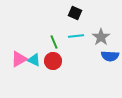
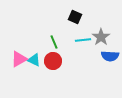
black square: moved 4 px down
cyan line: moved 7 px right, 4 px down
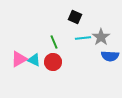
cyan line: moved 2 px up
red circle: moved 1 px down
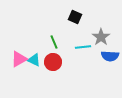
cyan line: moved 9 px down
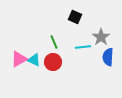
blue semicircle: moved 2 px left, 1 px down; rotated 90 degrees clockwise
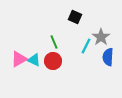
cyan line: moved 3 px right, 1 px up; rotated 56 degrees counterclockwise
red circle: moved 1 px up
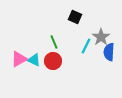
blue semicircle: moved 1 px right, 5 px up
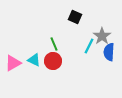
gray star: moved 1 px right, 1 px up
green line: moved 2 px down
cyan line: moved 3 px right
pink triangle: moved 6 px left, 4 px down
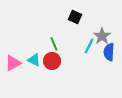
red circle: moved 1 px left
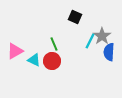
cyan line: moved 1 px right, 5 px up
pink triangle: moved 2 px right, 12 px up
